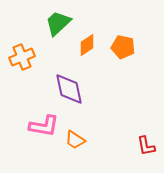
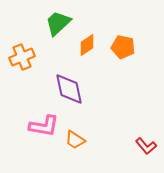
red L-shape: rotated 30 degrees counterclockwise
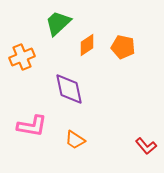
pink L-shape: moved 12 px left
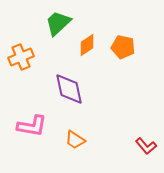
orange cross: moved 1 px left
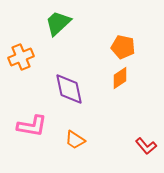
orange diamond: moved 33 px right, 33 px down
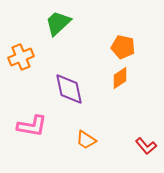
orange trapezoid: moved 11 px right
